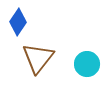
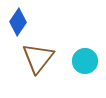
cyan circle: moved 2 px left, 3 px up
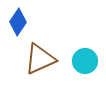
brown triangle: moved 2 px right, 1 px down; rotated 28 degrees clockwise
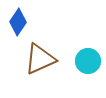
cyan circle: moved 3 px right
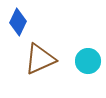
blue diamond: rotated 8 degrees counterclockwise
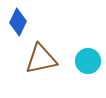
brown triangle: moved 1 px right; rotated 12 degrees clockwise
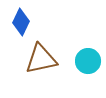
blue diamond: moved 3 px right
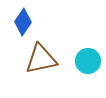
blue diamond: moved 2 px right; rotated 8 degrees clockwise
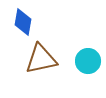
blue diamond: rotated 24 degrees counterclockwise
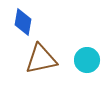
cyan circle: moved 1 px left, 1 px up
